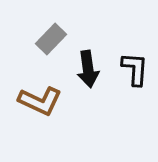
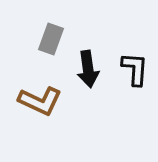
gray rectangle: rotated 24 degrees counterclockwise
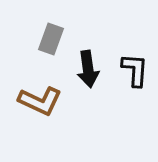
black L-shape: moved 1 px down
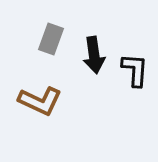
black arrow: moved 6 px right, 14 px up
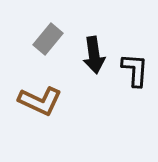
gray rectangle: moved 3 px left; rotated 20 degrees clockwise
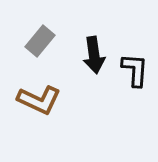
gray rectangle: moved 8 px left, 2 px down
brown L-shape: moved 1 px left, 1 px up
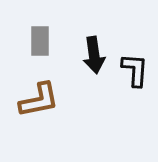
gray rectangle: rotated 40 degrees counterclockwise
brown L-shape: rotated 36 degrees counterclockwise
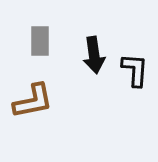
brown L-shape: moved 6 px left, 1 px down
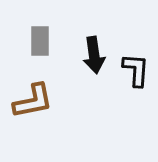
black L-shape: moved 1 px right
